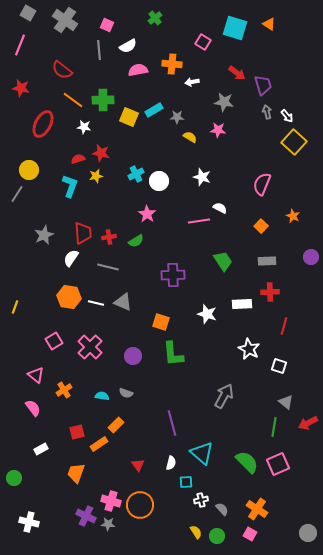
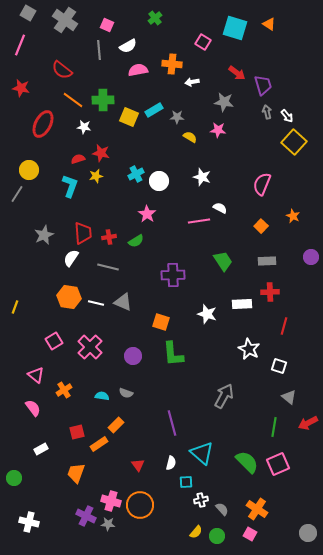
gray triangle at (286, 402): moved 3 px right, 5 px up
yellow semicircle at (196, 532): rotated 72 degrees clockwise
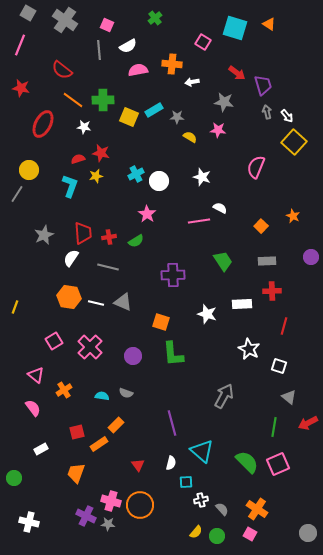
pink semicircle at (262, 184): moved 6 px left, 17 px up
red cross at (270, 292): moved 2 px right, 1 px up
cyan triangle at (202, 453): moved 2 px up
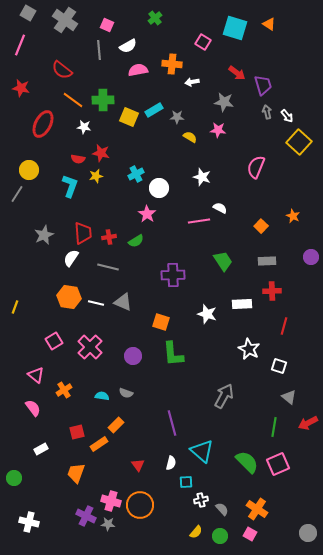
yellow square at (294, 142): moved 5 px right
red semicircle at (78, 159): rotated 152 degrees counterclockwise
white circle at (159, 181): moved 7 px down
green circle at (217, 536): moved 3 px right
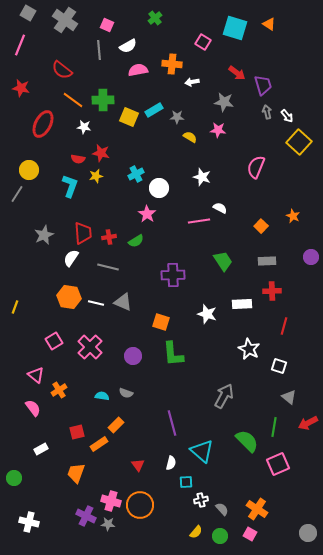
orange cross at (64, 390): moved 5 px left
green semicircle at (247, 462): moved 21 px up
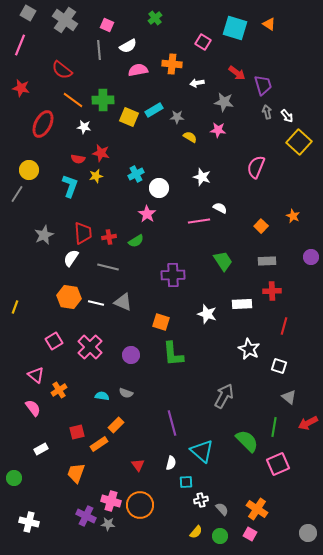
white arrow at (192, 82): moved 5 px right, 1 px down
purple circle at (133, 356): moved 2 px left, 1 px up
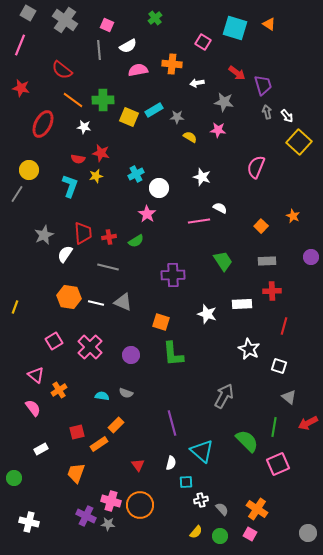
white semicircle at (71, 258): moved 6 px left, 4 px up
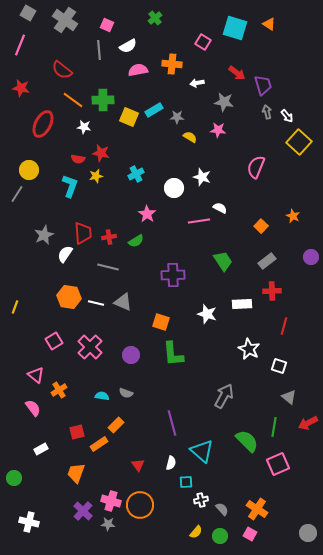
white circle at (159, 188): moved 15 px right
gray rectangle at (267, 261): rotated 36 degrees counterclockwise
purple cross at (86, 516): moved 3 px left, 5 px up; rotated 18 degrees clockwise
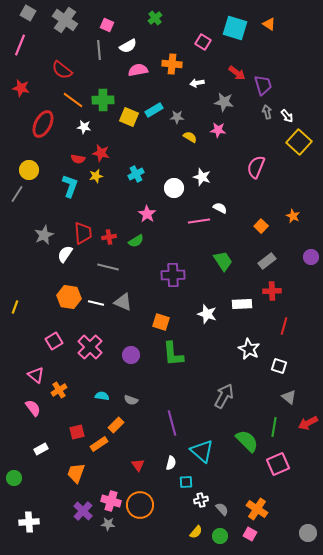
gray semicircle at (126, 393): moved 5 px right, 7 px down
white cross at (29, 522): rotated 18 degrees counterclockwise
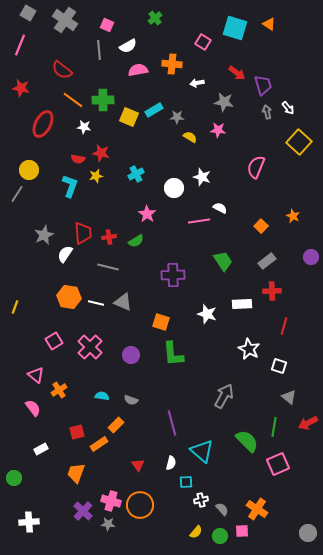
white arrow at (287, 116): moved 1 px right, 8 px up
pink square at (250, 534): moved 8 px left, 3 px up; rotated 32 degrees counterclockwise
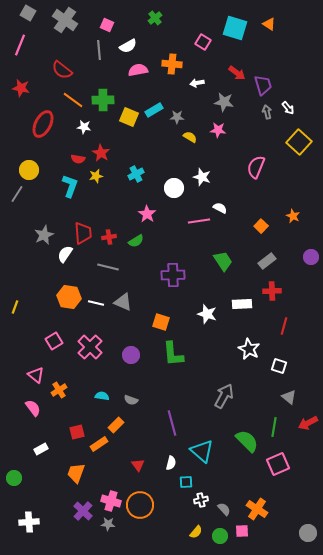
red star at (101, 153): rotated 18 degrees clockwise
gray semicircle at (222, 509): moved 2 px right
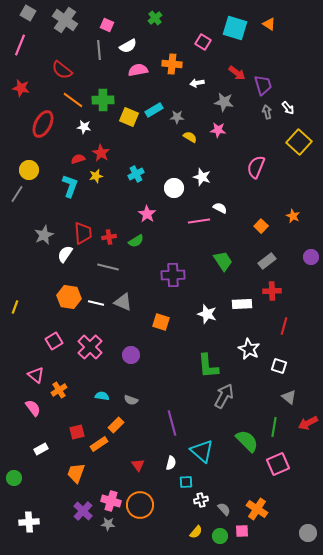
red semicircle at (78, 159): rotated 152 degrees clockwise
green L-shape at (173, 354): moved 35 px right, 12 px down
